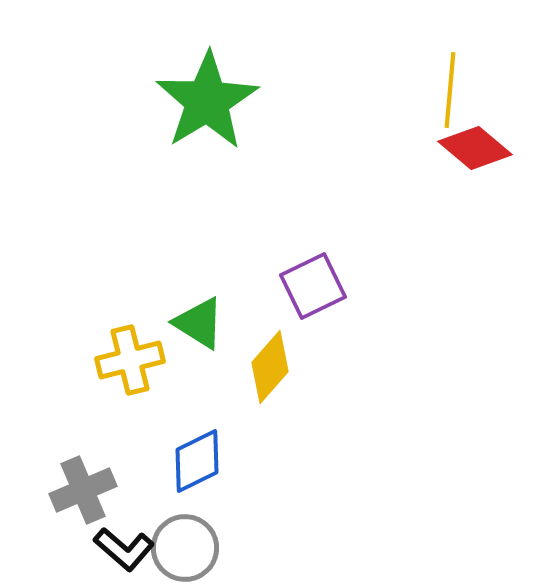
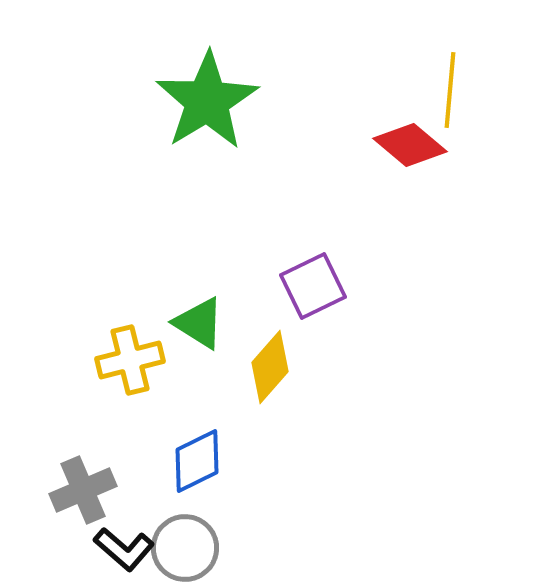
red diamond: moved 65 px left, 3 px up
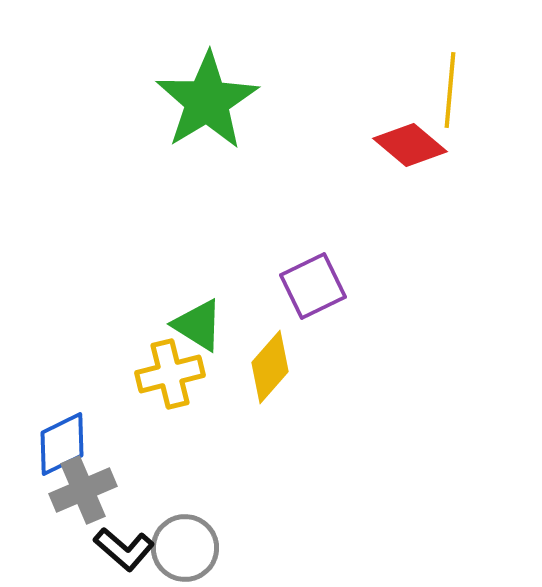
green triangle: moved 1 px left, 2 px down
yellow cross: moved 40 px right, 14 px down
blue diamond: moved 135 px left, 17 px up
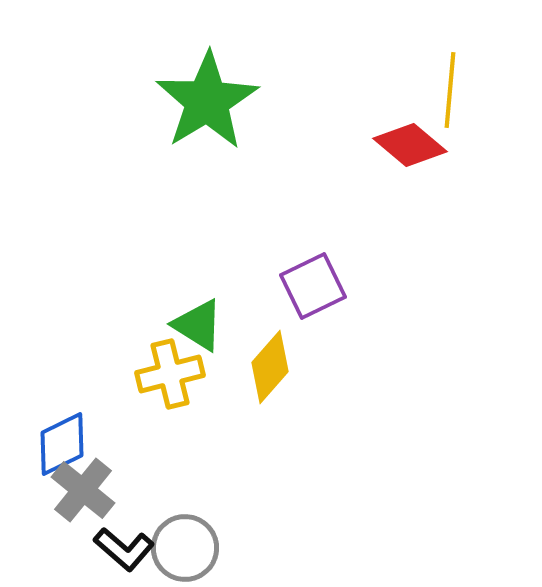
gray cross: rotated 28 degrees counterclockwise
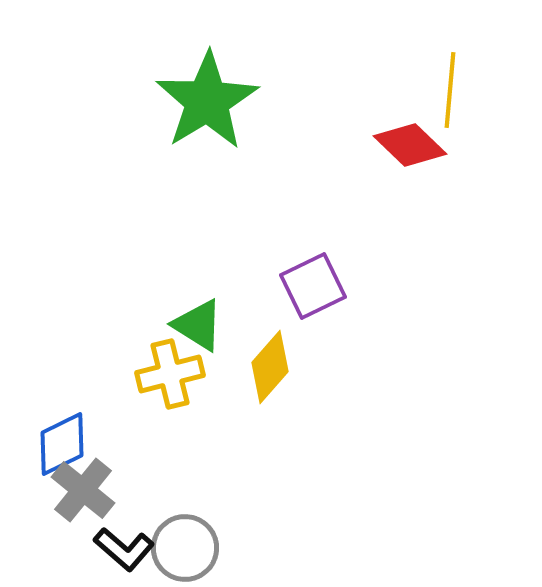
red diamond: rotated 4 degrees clockwise
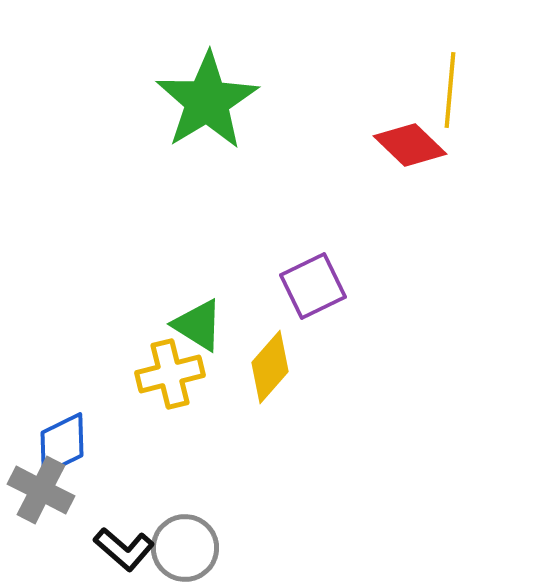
gray cross: moved 42 px left; rotated 12 degrees counterclockwise
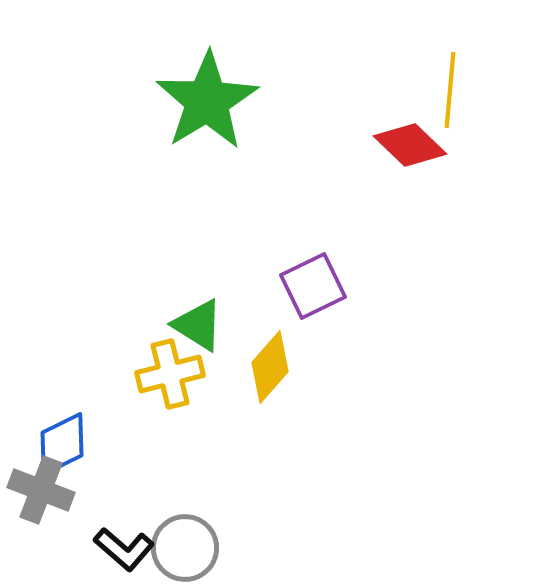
gray cross: rotated 6 degrees counterclockwise
